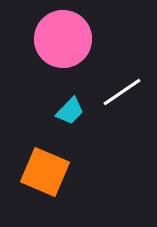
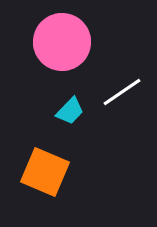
pink circle: moved 1 px left, 3 px down
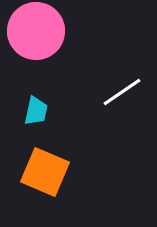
pink circle: moved 26 px left, 11 px up
cyan trapezoid: moved 34 px left; rotated 32 degrees counterclockwise
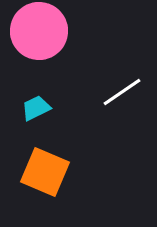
pink circle: moved 3 px right
cyan trapezoid: moved 3 px up; rotated 128 degrees counterclockwise
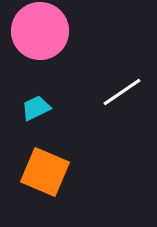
pink circle: moved 1 px right
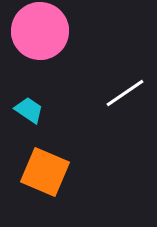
white line: moved 3 px right, 1 px down
cyan trapezoid: moved 7 px left, 2 px down; rotated 60 degrees clockwise
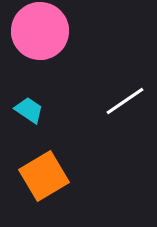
white line: moved 8 px down
orange square: moved 1 px left, 4 px down; rotated 36 degrees clockwise
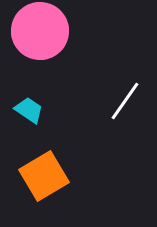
white line: rotated 21 degrees counterclockwise
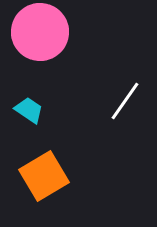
pink circle: moved 1 px down
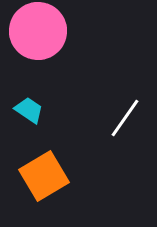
pink circle: moved 2 px left, 1 px up
white line: moved 17 px down
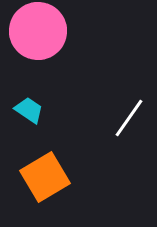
white line: moved 4 px right
orange square: moved 1 px right, 1 px down
